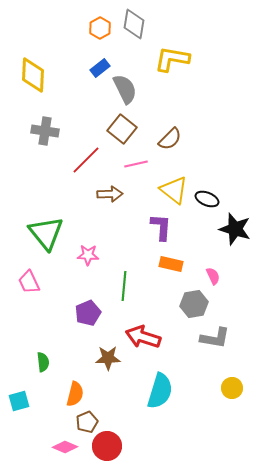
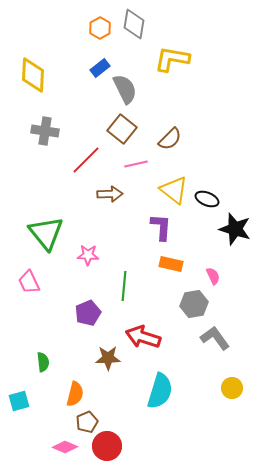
gray L-shape: rotated 136 degrees counterclockwise
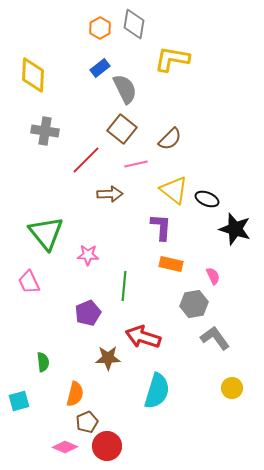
cyan semicircle: moved 3 px left
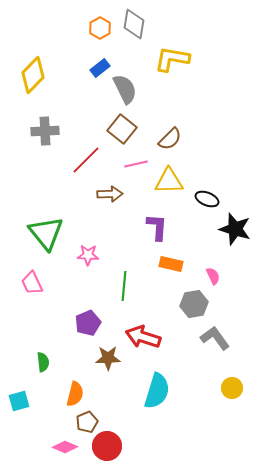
yellow diamond: rotated 42 degrees clockwise
gray cross: rotated 12 degrees counterclockwise
yellow triangle: moved 5 px left, 9 px up; rotated 40 degrees counterclockwise
purple L-shape: moved 4 px left
pink trapezoid: moved 3 px right, 1 px down
purple pentagon: moved 10 px down
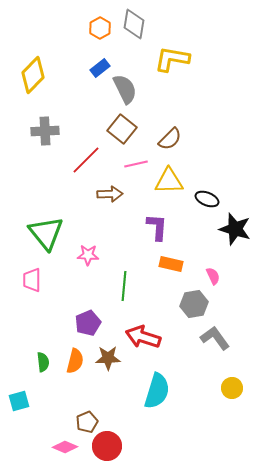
pink trapezoid: moved 3 px up; rotated 25 degrees clockwise
orange semicircle: moved 33 px up
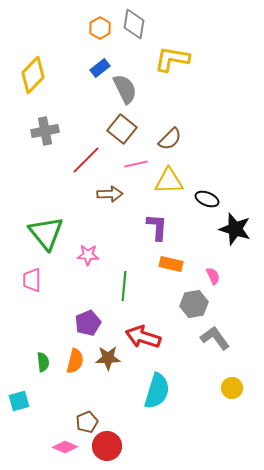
gray cross: rotated 8 degrees counterclockwise
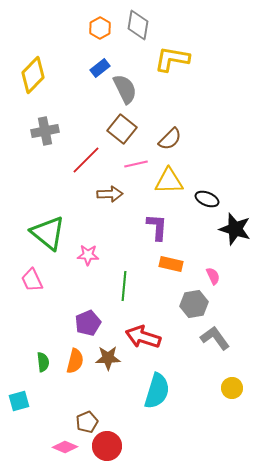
gray diamond: moved 4 px right, 1 px down
green triangle: moved 2 px right; rotated 12 degrees counterclockwise
pink trapezoid: rotated 25 degrees counterclockwise
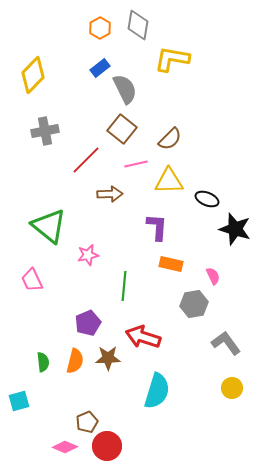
green triangle: moved 1 px right, 7 px up
pink star: rotated 15 degrees counterclockwise
gray L-shape: moved 11 px right, 5 px down
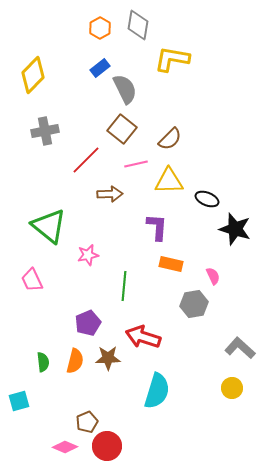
gray L-shape: moved 14 px right, 5 px down; rotated 12 degrees counterclockwise
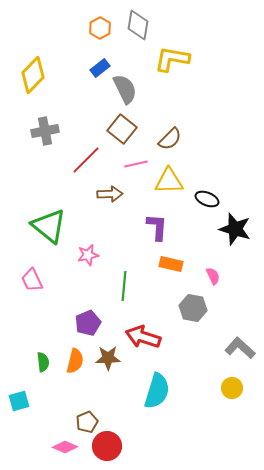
gray hexagon: moved 1 px left, 4 px down; rotated 20 degrees clockwise
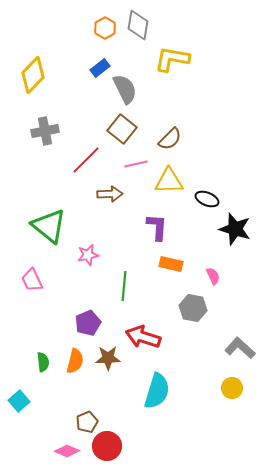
orange hexagon: moved 5 px right
cyan square: rotated 25 degrees counterclockwise
pink diamond: moved 2 px right, 4 px down
